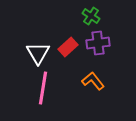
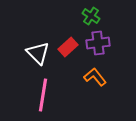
white triangle: rotated 15 degrees counterclockwise
orange L-shape: moved 2 px right, 4 px up
pink line: moved 7 px down
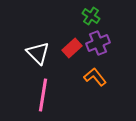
purple cross: rotated 15 degrees counterclockwise
red rectangle: moved 4 px right, 1 px down
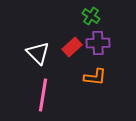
purple cross: rotated 20 degrees clockwise
red rectangle: moved 1 px up
orange L-shape: rotated 135 degrees clockwise
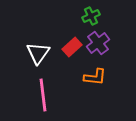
green cross: rotated 30 degrees clockwise
purple cross: rotated 35 degrees counterclockwise
white triangle: rotated 20 degrees clockwise
pink line: rotated 16 degrees counterclockwise
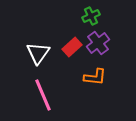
pink line: rotated 16 degrees counterclockwise
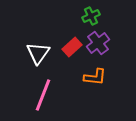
pink line: rotated 44 degrees clockwise
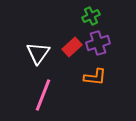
purple cross: rotated 20 degrees clockwise
